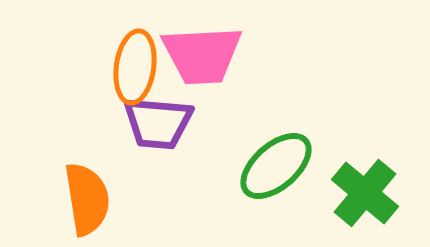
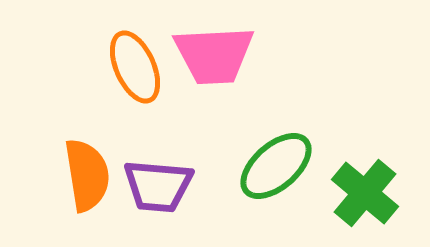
pink trapezoid: moved 12 px right
orange ellipse: rotated 32 degrees counterclockwise
purple trapezoid: moved 63 px down
orange semicircle: moved 24 px up
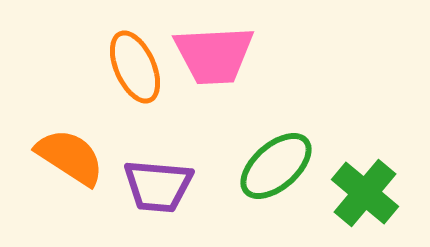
orange semicircle: moved 17 px left, 18 px up; rotated 48 degrees counterclockwise
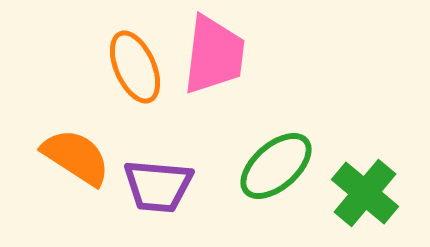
pink trapezoid: rotated 80 degrees counterclockwise
orange semicircle: moved 6 px right
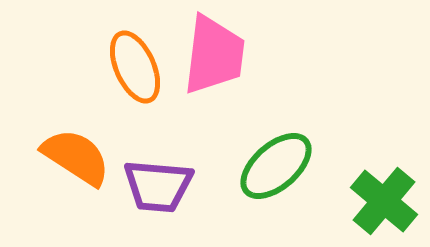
green cross: moved 19 px right, 8 px down
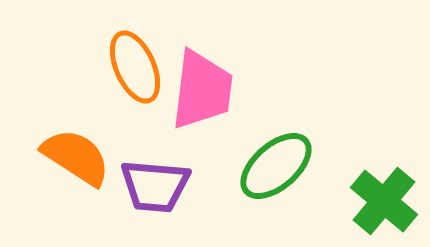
pink trapezoid: moved 12 px left, 35 px down
purple trapezoid: moved 3 px left
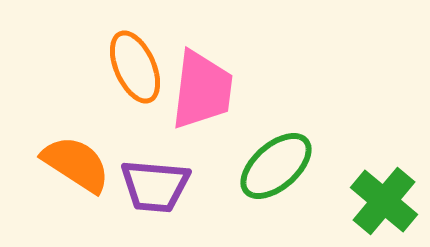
orange semicircle: moved 7 px down
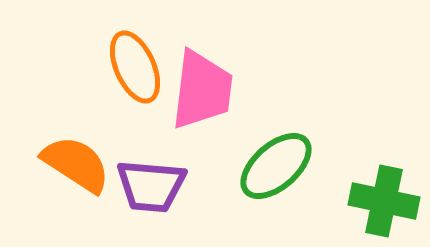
purple trapezoid: moved 4 px left
green cross: rotated 28 degrees counterclockwise
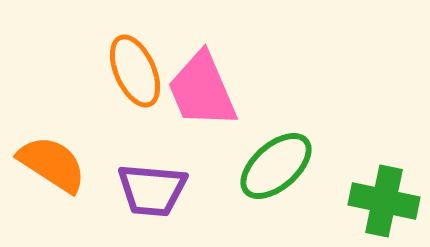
orange ellipse: moved 4 px down
pink trapezoid: rotated 150 degrees clockwise
orange semicircle: moved 24 px left
purple trapezoid: moved 1 px right, 4 px down
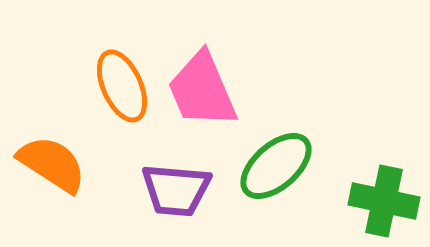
orange ellipse: moved 13 px left, 15 px down
purple trapezoid: moved 24 px right
